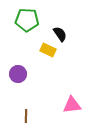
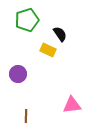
green pentagon: rotated 20 degrees counterclockwise
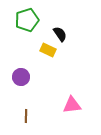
purple circle: moved 3 px right, 3 px down
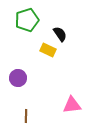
purple circle: moved 3 px left, 1 px down
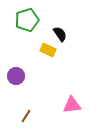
purple circle: moved 2 px left, 2 px up
brown line: rotated 32 degrees clockwise
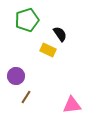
brown line: moved 19 px up
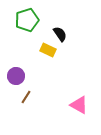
pink triangle: moved 7 px right; rotated 36 degrees clockwise
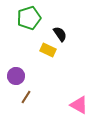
green pentagon: moved 2 px right, 2 px up
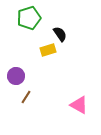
yellow rectangle: rotated 42 degrees counterclockwise
